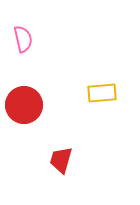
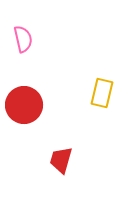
yellow rectangle: rotated 72 degrees counterclockwise
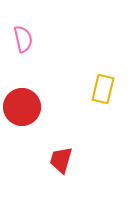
yellow rectangle: moved 1 px right, 4 px up
red circle: moved 2 px left, 2 px down
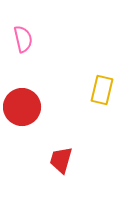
yellow rectangle: moved 1 px left, 1 px down
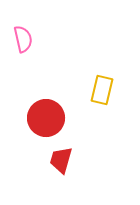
red circle: moved 24 px right, 11 px down
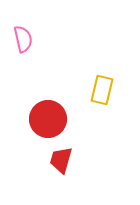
red circle: moved 2 px right, 1 px down
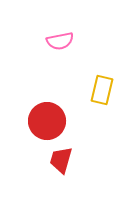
pink semicircle: moved 37 px right, 2 px down; rotated 92 degrees clockwise
red circle: moved 1 px left, 2 px down
